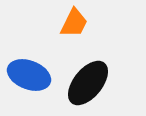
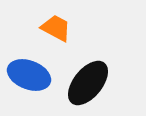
orange trapezoid: moved 18 px left, 5 px down; rotated 88 degrees counterclockwise
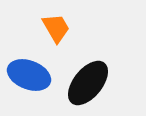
orange trapezoid: rotated 32 degrees clockwise
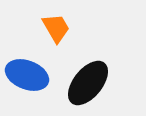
blue ellipse: moved 2 px left
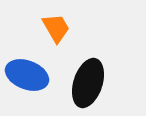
black ellipse: rotated 21 degrees counterclockwise
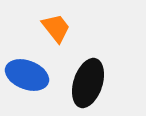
orange trapezoid: rotated 8 degrees counterclockwise
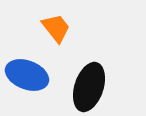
black ellipse: moved 1 px right, 4 px down
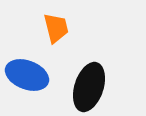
orange trapezoid: rotated 24 degrees clockwise
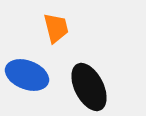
black ellipse: rotated 45 degrees counterclockwise
